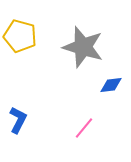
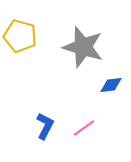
blue L-shape: moved 27 px right, 6 px down
pink line: rotated 15 degrees clockwise
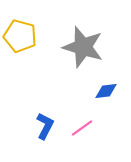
blue diamond: moved 5 px left, 6 px down
pink line: moved 2 px left
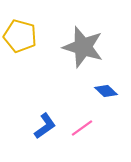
blue diamond: rotated 50 degrees clockwise
blue L-shape: rotated 28 degrees clockwise
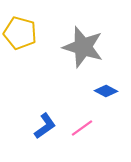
yellow pentagon: moved 3 px up
blue diamond: rotated 15 degrees counterclockwise
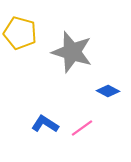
gray star: moved 11 px left, 5 px down
blue diamond: moved 2 px right
blue L-shape: moved 2 px up; rotated 112 degrees counterclockwise
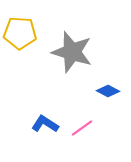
yellow pentagon: rotated 12 degrees counterclockwise
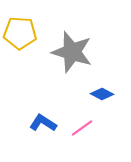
blue diamond: moved 6 px left, 3 px down
blue L-shape: moved 2 px left, 1 px up
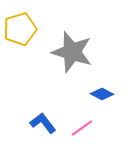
yellow pentagon: moved 4 px up; rotated 20 degrees counterclockwise
blue L-shape: rotated 20 degrees clockwise
